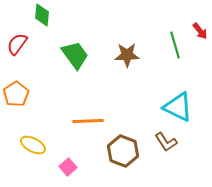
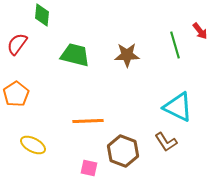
green trapezoid: rotated 40 degrees counterclockwise
pink square: moved 21 px right, 1 px down; rotated 36 degrees counterclockwise
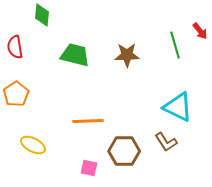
red semicircle: moved 2 px left, 3 px down; rotated 45 degrees counterclockwise
brown hexagon: moved 1 px right; rotated 20 degrees counterclockwise
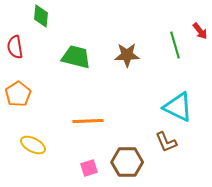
green diamond: moved 1 px left, 1 px down
green trapezoid: moved 1 px right, 2 px down
orange pentagon: moved 2 px right
brown L-shape: rotated 10 degrees clockwise
brown hexagon: moved 3 px right, 11 px down
pink square: rotated 30 degrees counterclockwise
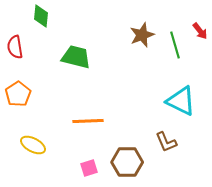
brown star: moved 15 px right, 20 px up; rotated 20 degrees counterclockwise
cyan triangle: moved 3 px right, 6 px up
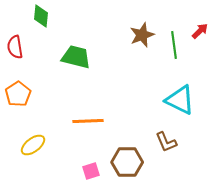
red arrow: rotated 96 degrees counterclockwise
green line: moved 1 px left; rotated 8 degrees clockwise
cyan triangle: moved 1 px left, 1 px up
yellow ellipse: rotated 65 degrees counterclockwise
pink square: moved 2 px right, 3 px down
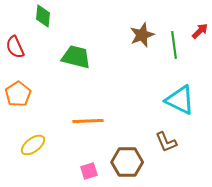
green diamond: moved 2 px right
red semicircle: rotated 15 degrees counterclockwise
pink square: moved 2 px left
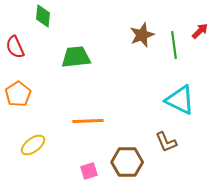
green trapezoid: rotated 20 degrees counterclockwise
